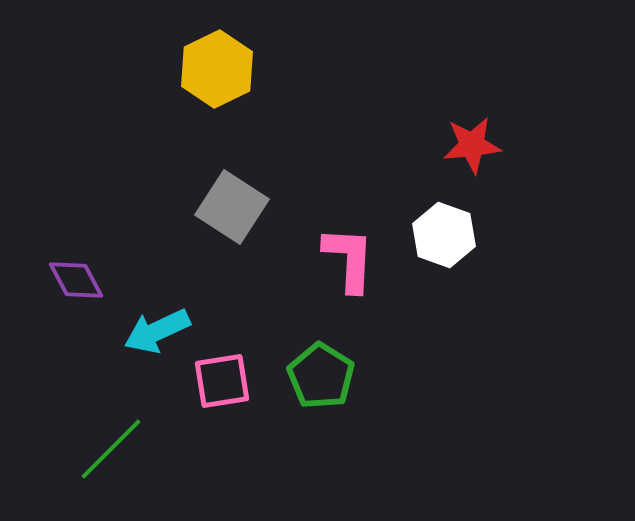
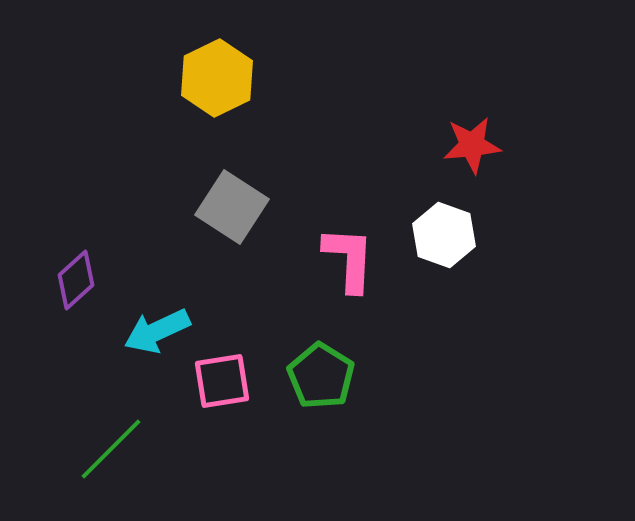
yellow hexagon: moved 9 px down
purple diamond: rotated 76 degrees clockwise
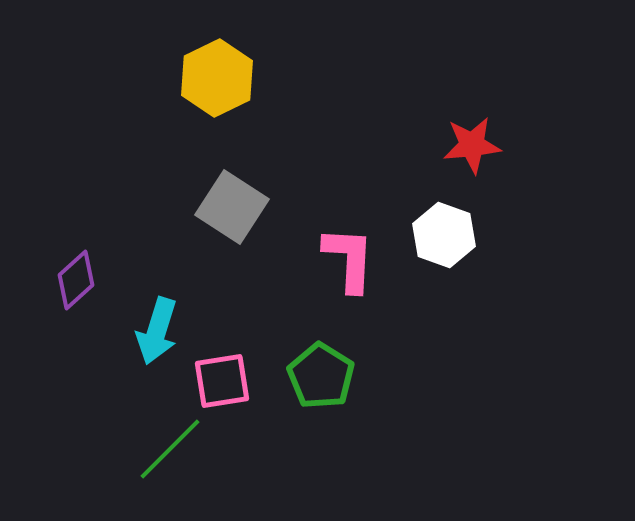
cyan arrow: rotated 48 degrees counterclockwise
green line: moved 59 px right
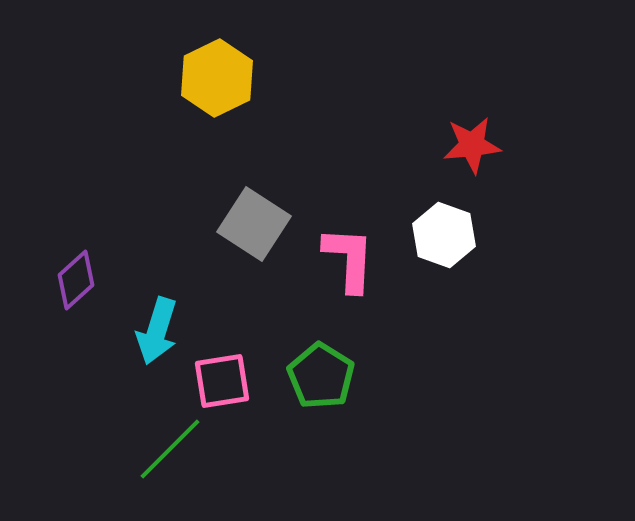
gray square: moved 22 px right, 17 px down
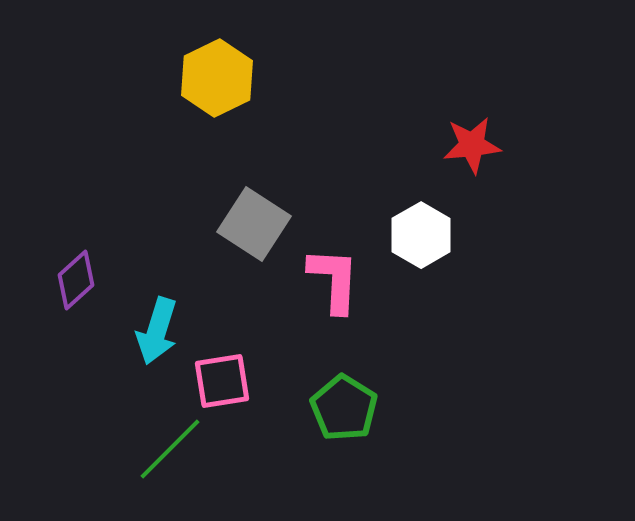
white hexagon: moved 23 px left; rotated 10 degrees clockwise
pink L-shape: moved 15 px left, 21 px down
green pentagon: moved 23 px right, 32 px down
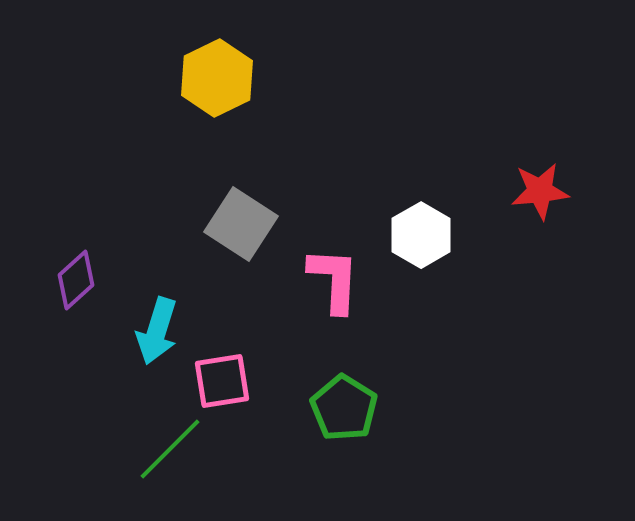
red star: moved 68 px right, 46 px down
gray square: moved 13 px left
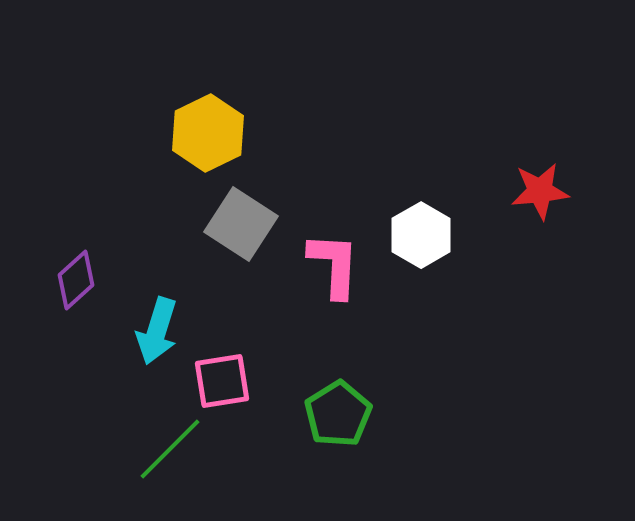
yellow hexagon: moved 9 px left, 55 px down
pink L-shape: moved 15 px up
green pentagon: moved 6 px left, 6 px down; rotated 8 degrees clockwise
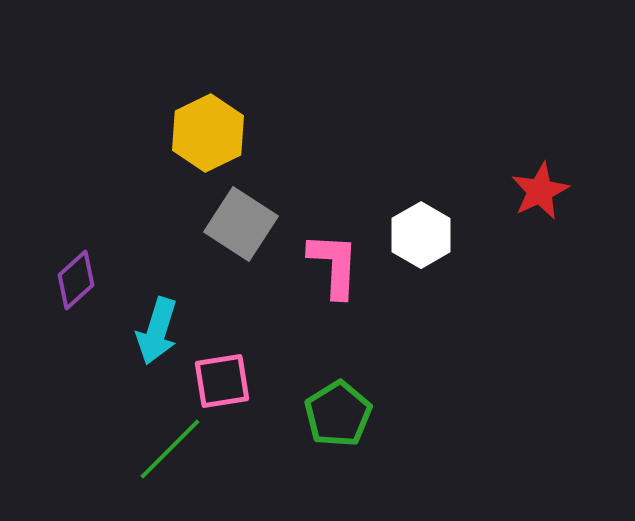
red star: rotated 20 degrees counterclockwise
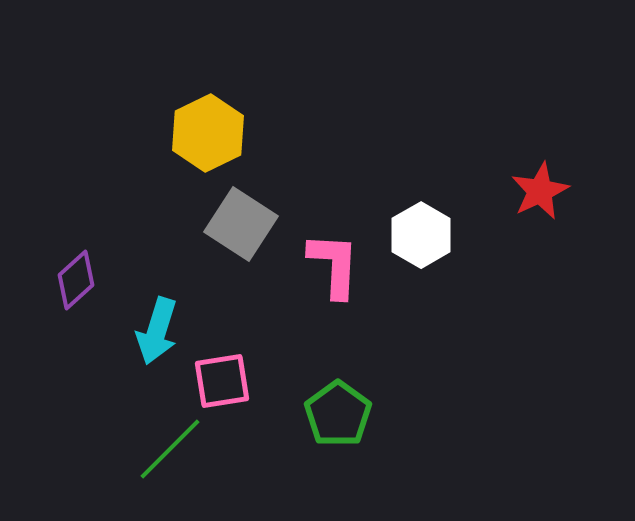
green pentagon: rotated 4 degrees counterclockwise
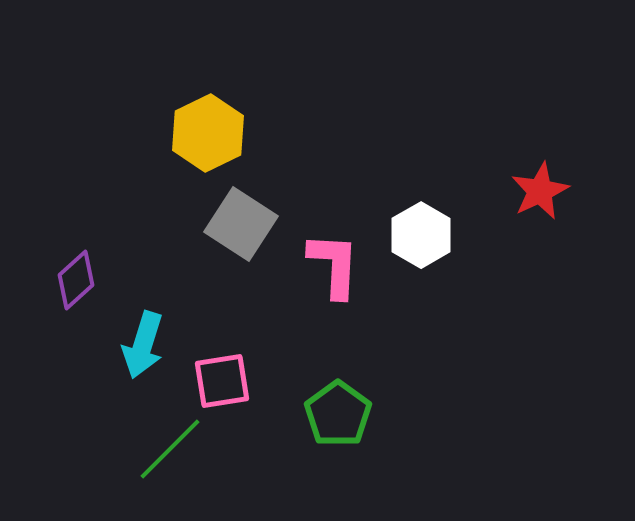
cyan arrow: moved 14 px left, 14 px down
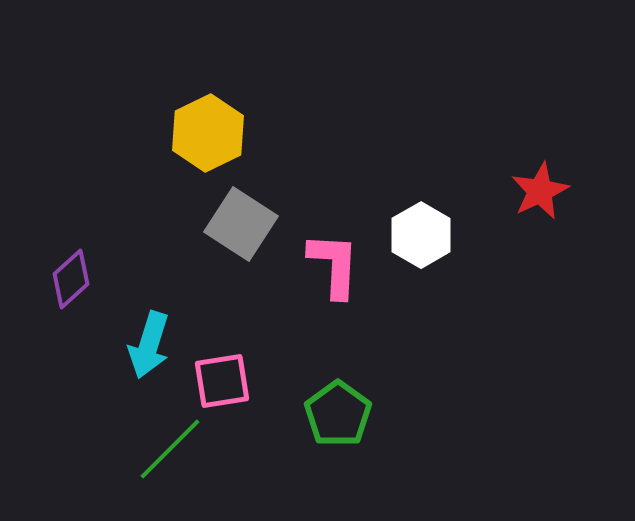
purple diamond: moved 5 px left, 1 px up
cyan arrow: moved 6 px right
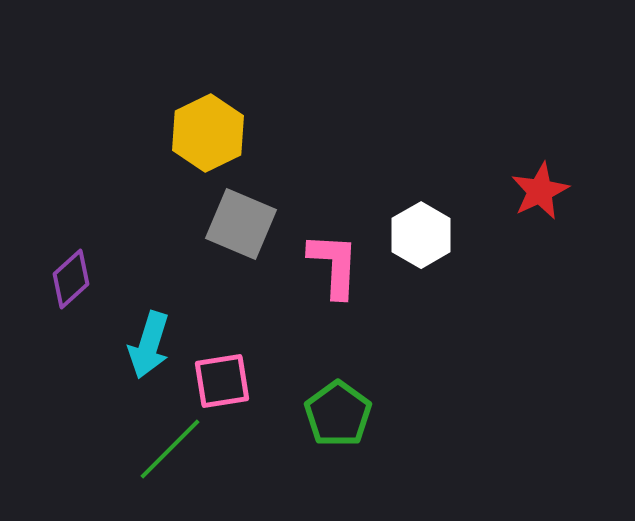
gray square: rotated 10 degrees counterclockwise
